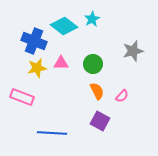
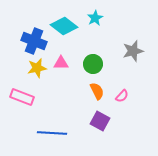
cyan star: moved 3 px right, 1 px up
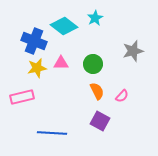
pink rectangle: rotated 35 degrees counterclockwise
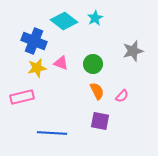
cyan diamond: moved 5 px up
pink triangle: rotated 21 degrees clockwise
purple square: rotated 18 degrees counterclockwise
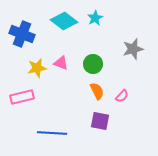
blue cross: moved 12 px left, 7 px up
gray star: moved 2 px up
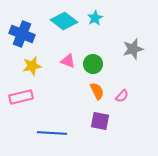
pink triangle: moved 7 px right, 2 px up
yellow star: moved 5 px left, 2 px up
pink rectangle: moved 1 px left
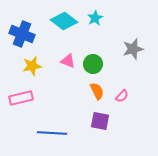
pink rectangle: moved 1 px down
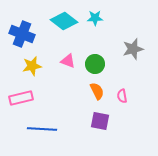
cyan star: rotated 28 degrees clockwise
green circle: moved 2 px right
pink semicircle: rotated 128 degrees clockwise
blue line: moved 10 px left, 4 px up
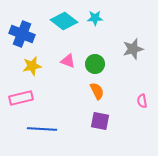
pink semicircle: moved 20 px right, 5 px down
